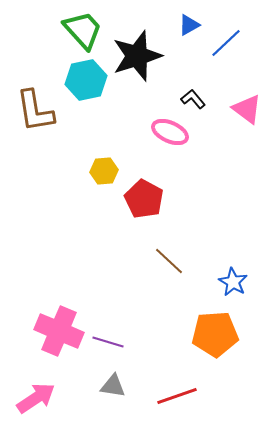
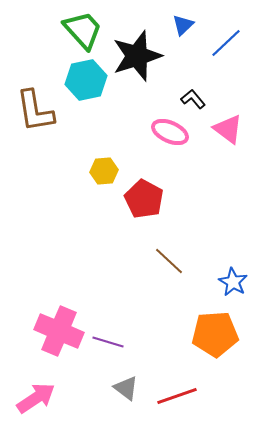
blue triangle: moved 6 px left; rotated 15 degrees counterclockwise
pink triangle: moved 19 px left, 20 px down
gray triangle: moved 13 px right, 2 px down; rotated 28 degrees clockwise
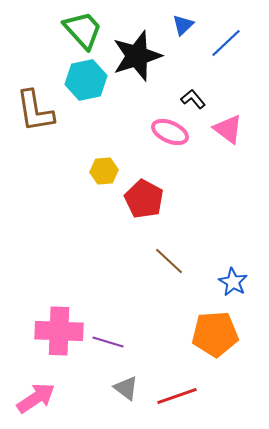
pink cross: rotated 21 degrees counterclockwise
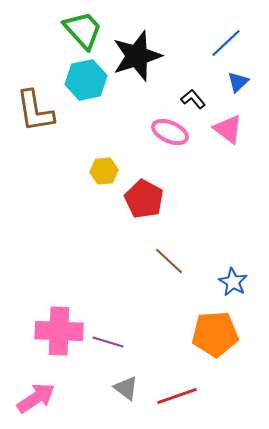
blue triangle: moved 55 px right, 57 px down
